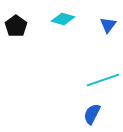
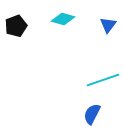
black pentagon: rotated 15 degrees clockwise
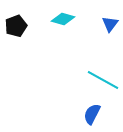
blue triangle: moved 2 px right, 1 px up
cyan line: rotated 48 degrees clockwise
